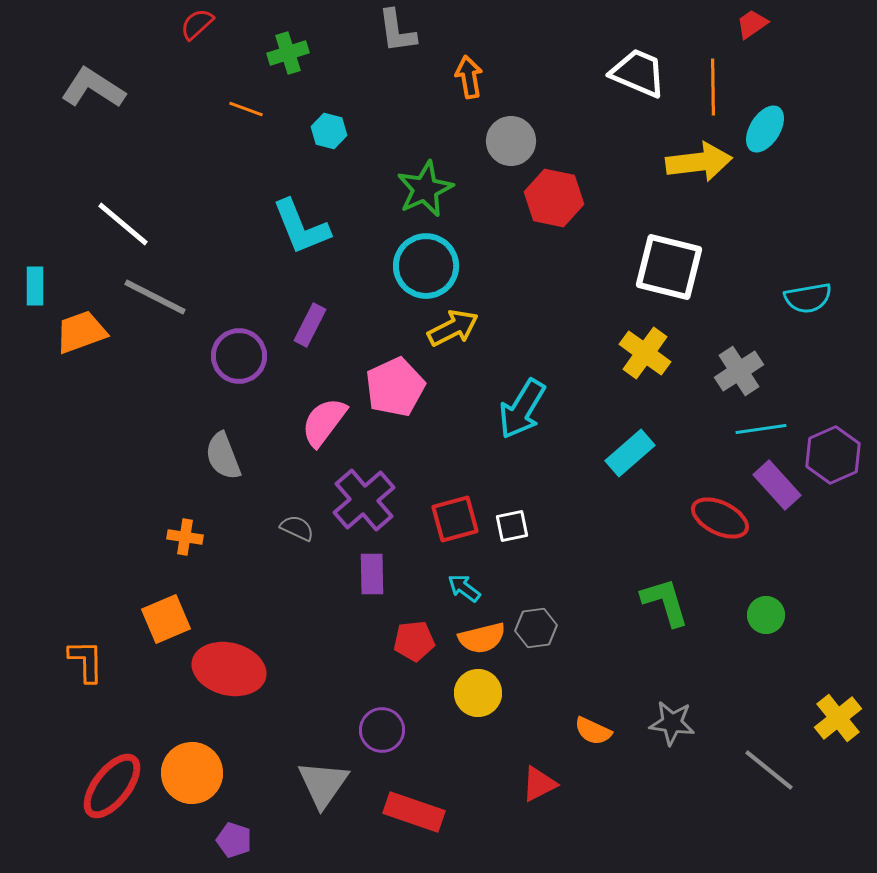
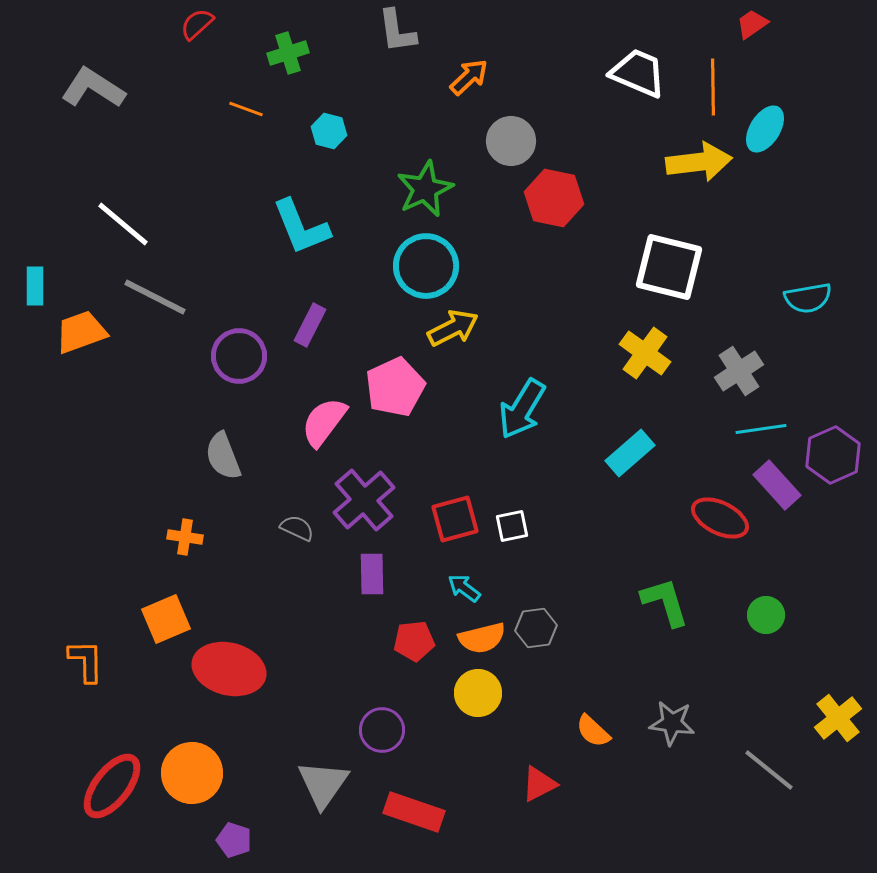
orange arrow at (469, 77): rotated 57 degrees clockwise
orange semicircle at (593, 731): rotated 18 degrees clockwise
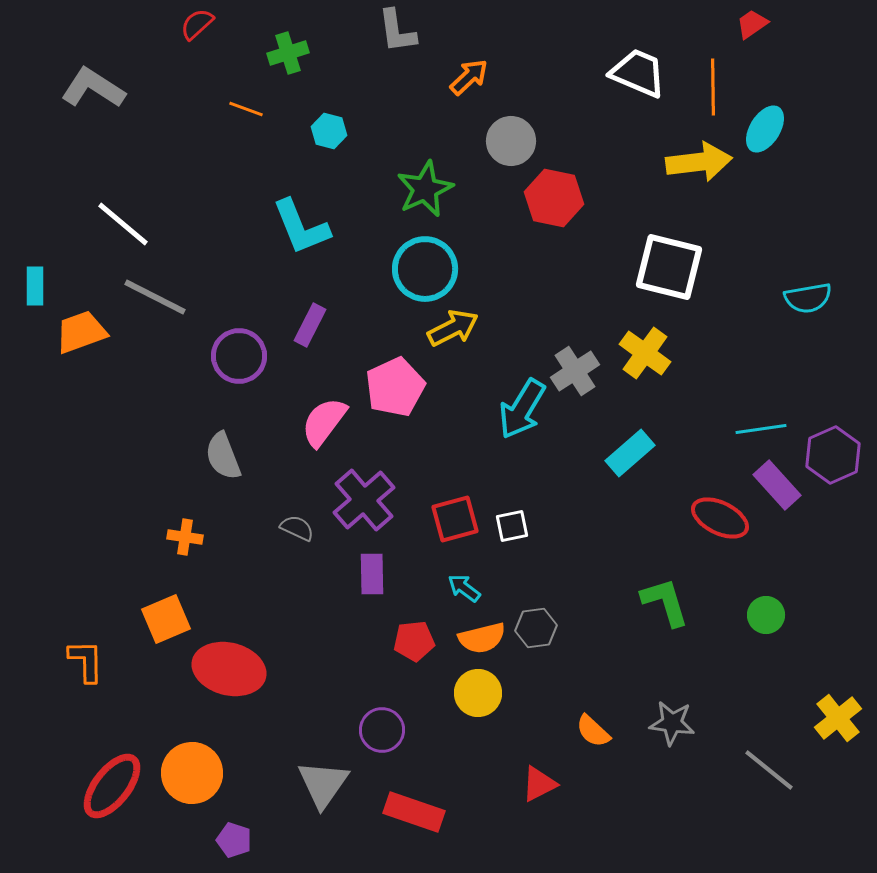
cyan circle at (426, 266): moved 1 px left, 3 px down
gray cross at (739, 371): moved 164 px left
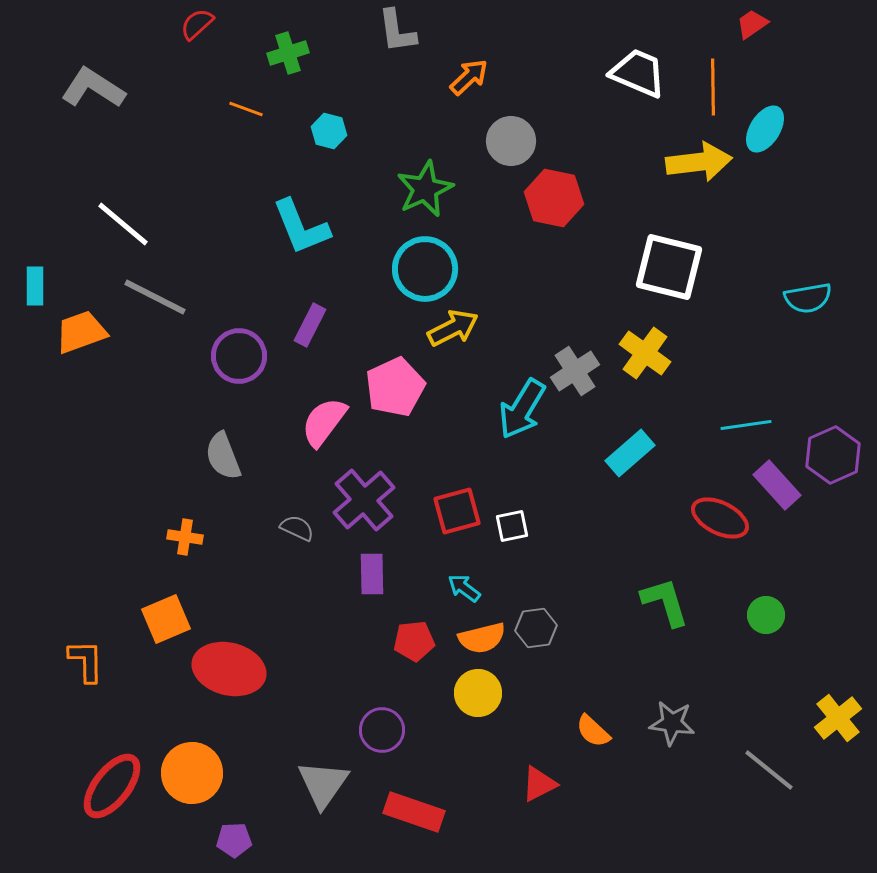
cyan line at (761, 429): moved 15 px left, 4 px up
red square at (455, 519): moved 2 px right, 8 px up
purple pentagon at (234, 840): rotated 20 degrees counterclockwise
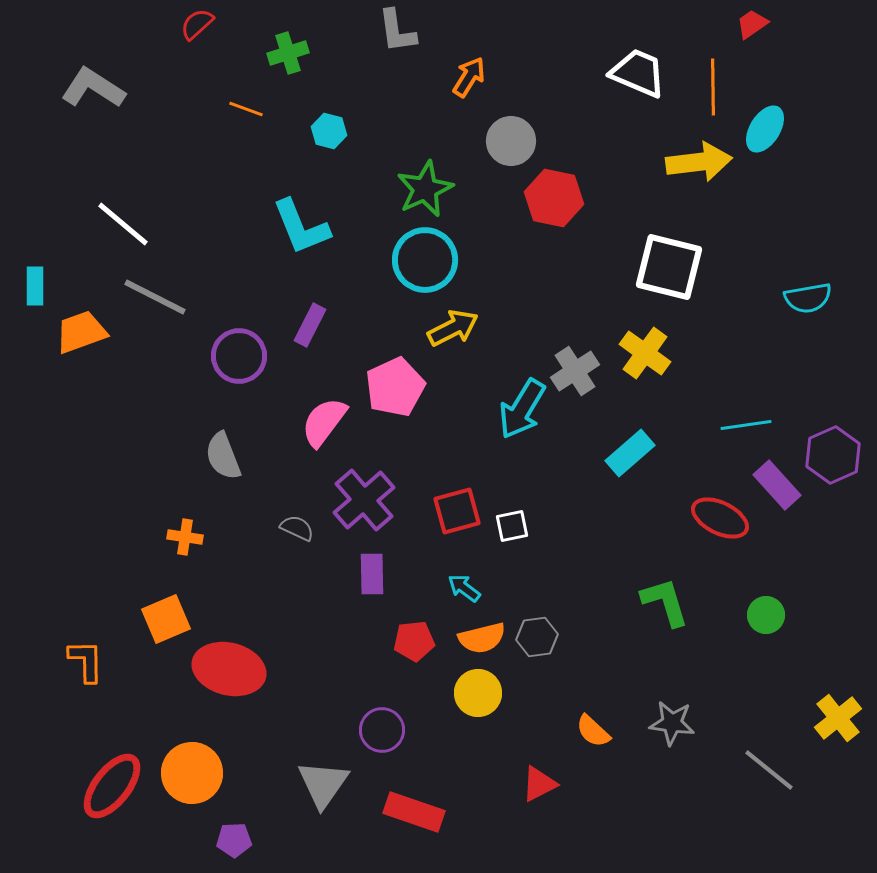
orange arrow at (469, 77): rotated 15 degrees counterclockwise
cyan circle at (425, 269): moved 9 px up
gray hexagon at (536, 628): moved 1 px right, 9 px down
